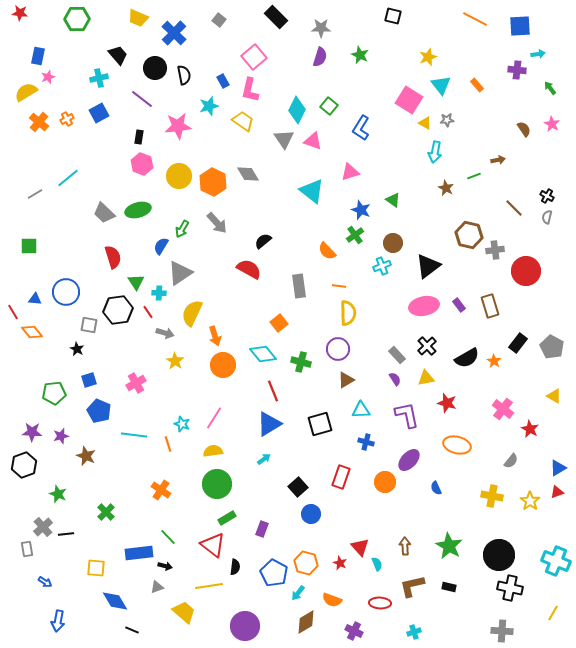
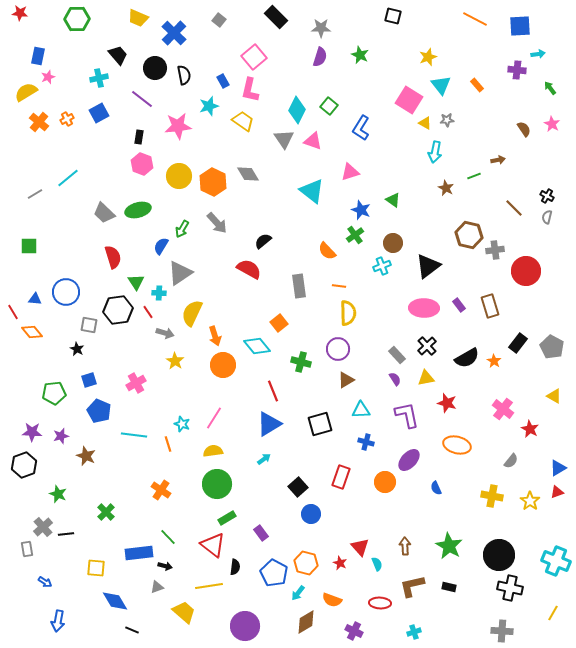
pink ellipse at (424, 306): moved 2 px down; rotated 12 degrees clockwise
cyan diamond at (263, 354): moved 6 px left, 8 px up
purple rectangle at (262, 529): moved 1 px left, 4 px down; rotated 56 degrees counterclockwise
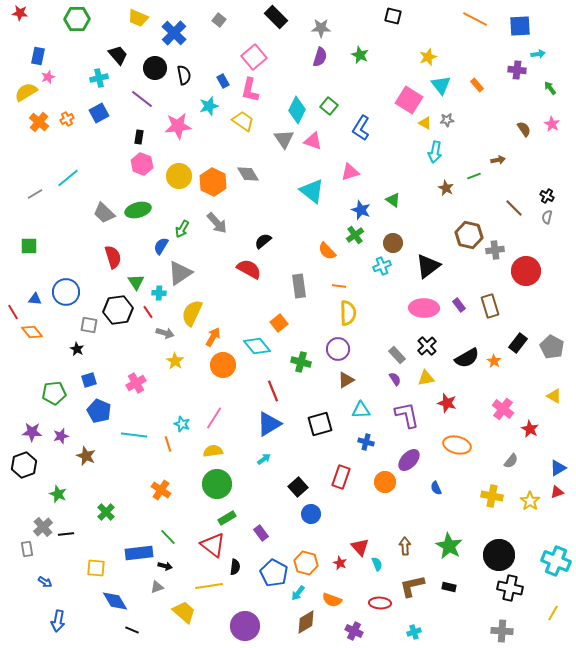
orange arrow at (215, 336): moved 2 px left, 1 px down; rotated 132 degrees counterclockwise
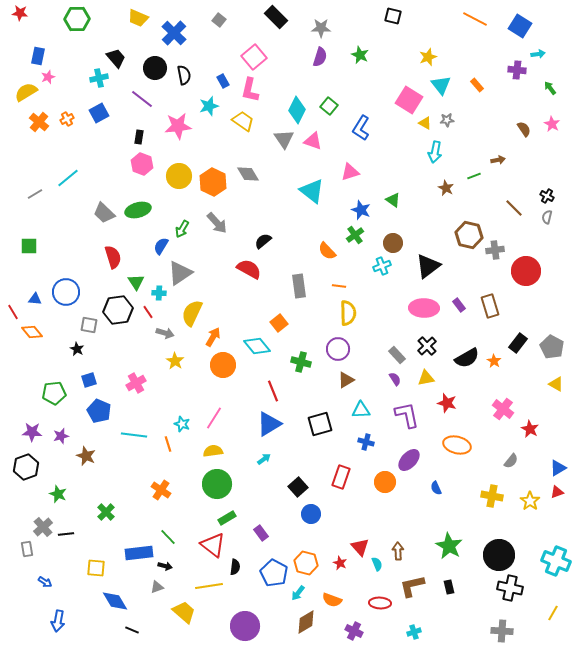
blue square at (520, 26): rotated 35 degrees clockwise
black trapezoid at (118, 55): moved 2 px left, 3 px down
yellow triangle at (554, 396): moved 2 px right, 12 px up
black hexagon at (24, 465): moved 2 px right, 2 px down
brown arrow at (405, 546): moved 7 px left, 5 px down
black rectangle at (449, 587): rotated 64 degrees clockwise
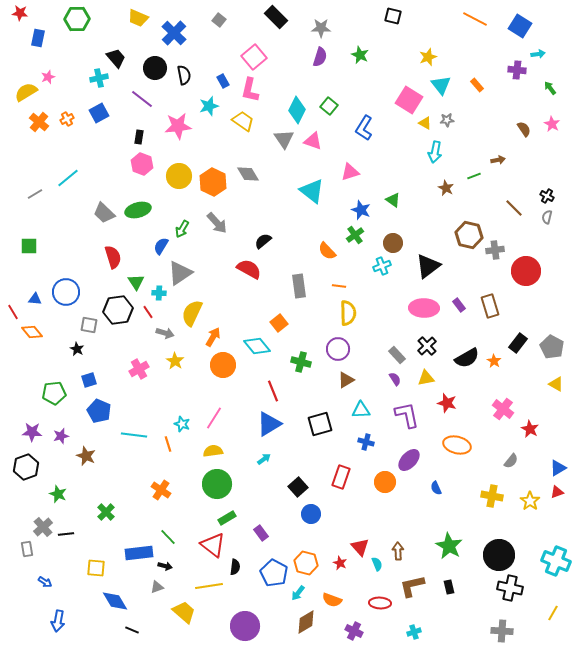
blue rectangle at (38, 56): moved 18 px up
blue L-shape at (361, 128): moved 3 px right
pink cross at (136, 383): moved 3 px right, 14 px up
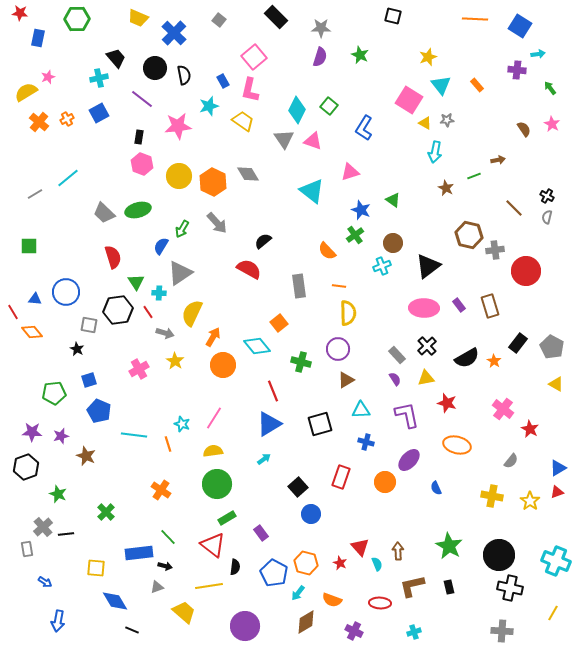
orange line at (475, 19): rotated 25 degrees counterclockwise
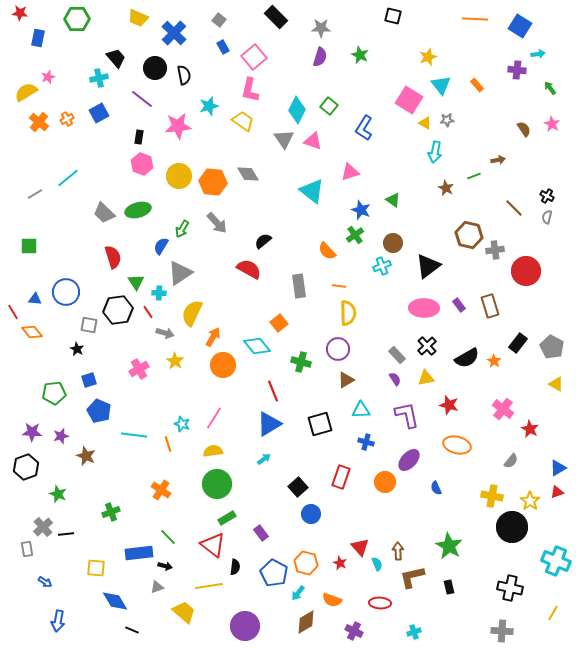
blue rectangle at (223, 81): moved 34 px up
orange hexagon at (213, 182): rotated 20 degrees counterclockwise
red star at (447, 403): moved 2 px right, 2 px down
green cross at (106, 512): moved 5 px right; rotated 24 degrees clockwise
black circle at (499, 555): moved 13 px right, 28 px up
brown L-shape at (412, 586): moved 9 px up
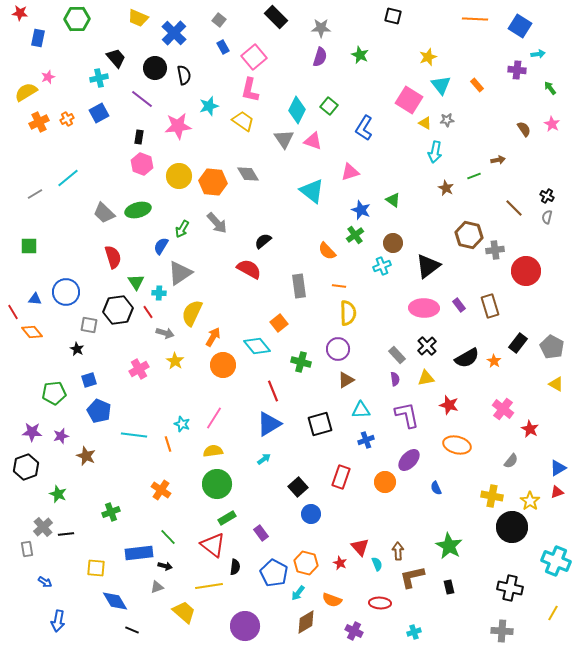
orange cross at (39, 122): rotated 24 degrees clockwise
purple semicircle at (395, 379): rotated 24 degrees clockwise
blue cross at (366, 442): moved 2 px up; rotated 35 degrees counterclockwise
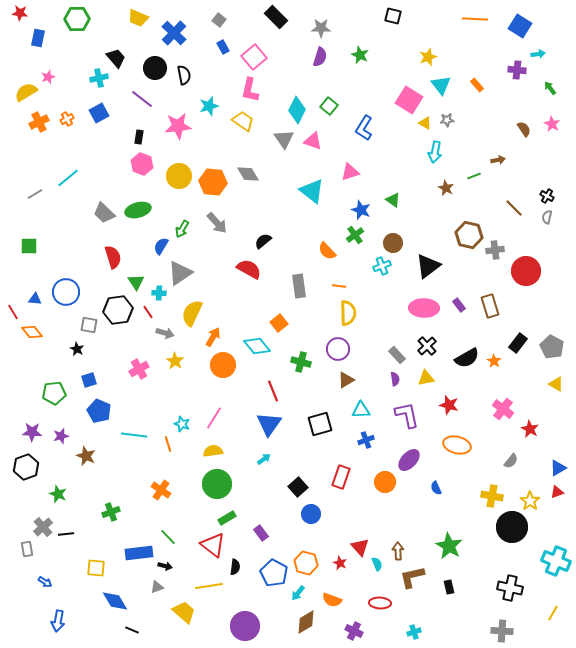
blue triangle at (269, 424): rotated 24 degrees counterclockwise
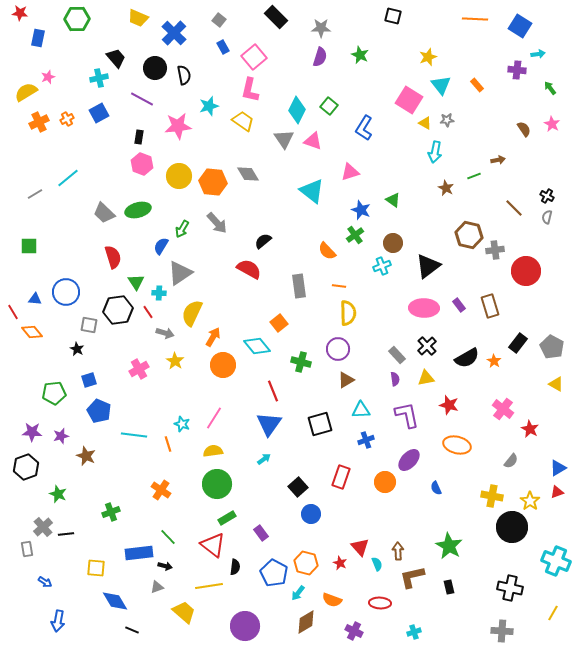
purple line at (142, 99): rotated 10 degrees counterclockwise
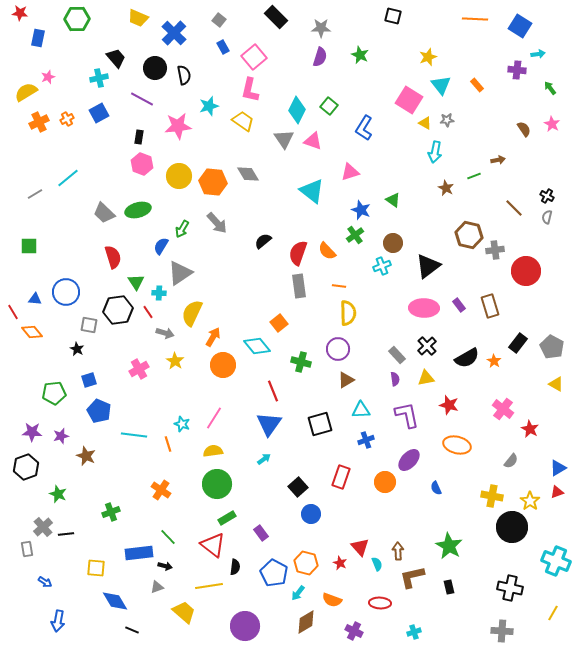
red semicircle at (249, 269): moved 49 px right, 16 px up; rotated 100 degrees counterclockwise
